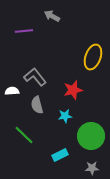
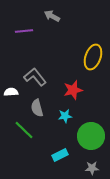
white semicircle: moved 1 px left, 1 px down
gray semicircle: moved 3 px down
green line: moved 5 px up
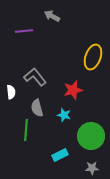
white semicircle: rotated 88 degrees clockwise
cyan star: moved 1 px left, 1 px up; rotated 24 degrees clockwise
green line: moved 2 px right; rotated 50 degrees clockwise
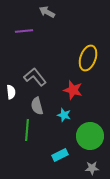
gray arrow: moved 5 px left, 4 px up
yellow ellipse: moved 5 px left, 1 px down
red star: rotated 30 degrees clockwise
gray semicircle: moved 2 px up
green line: moved 1 px right
green circle: moved 1 px left
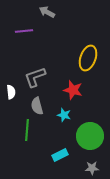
gray L-shape: rotated 70 degrees counterclockwise
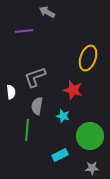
gray semicircle: rotated 24 degrees clockwise
cyan star: moved 1 px left, 1 px down
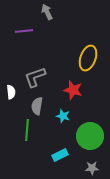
gray arrow: rotated 35 degrees clockwise
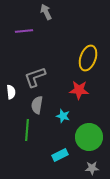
gray arrow: moved 1 px left
red star: moved 6 px right; rotated 12 degrees counterclockwise
gray semicircle: moved 1 px up
green circle: moved 1 px left, 1 px down
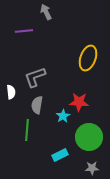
red star: moved 12 px down
cyan star: rotated 24 degrees clockwise
